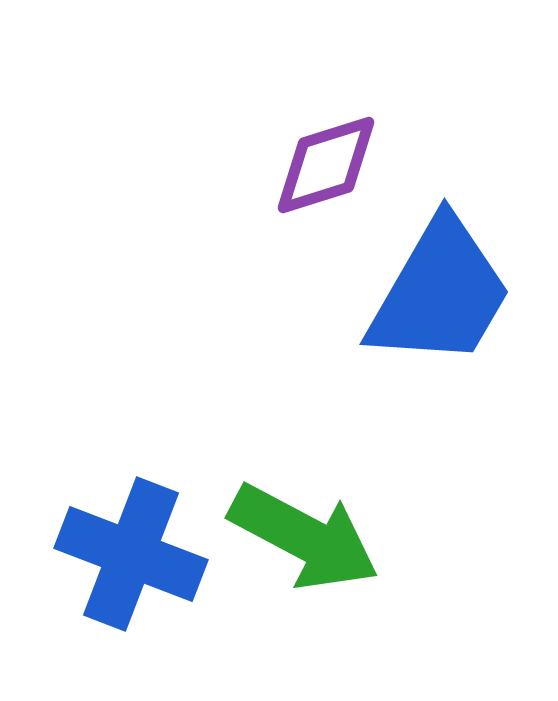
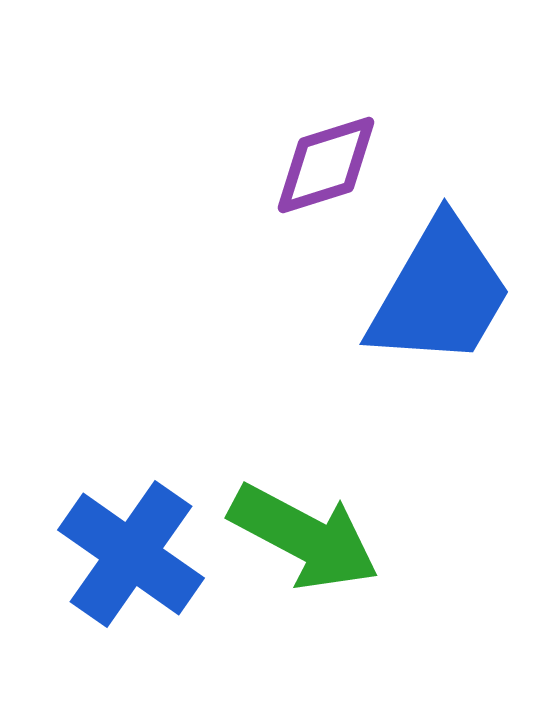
blue cross: rotated 14 degrees clockwise
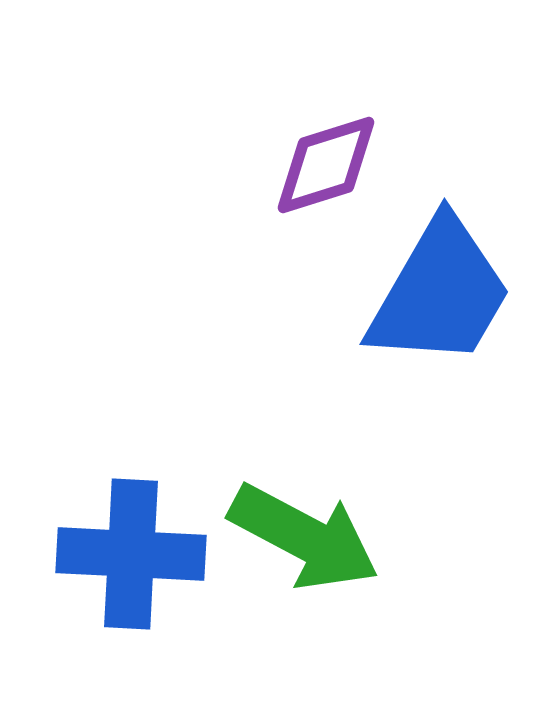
blue cross: rotated 32 degrees counterclockwise
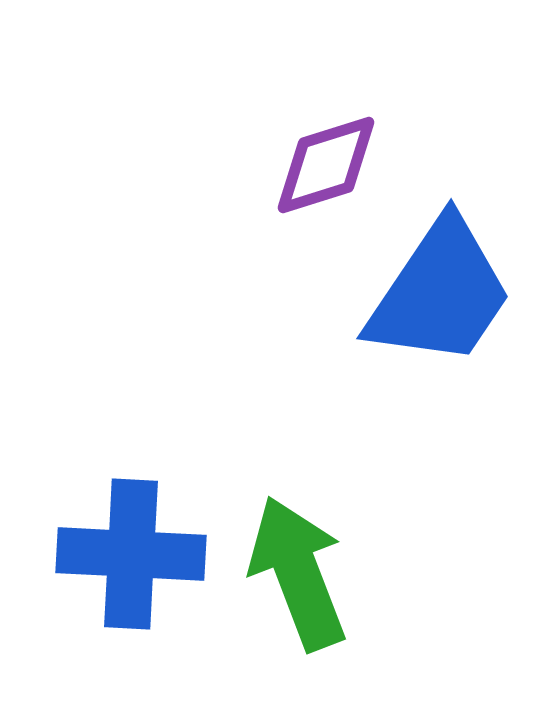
blue trapezoid: rotated 4 degrees clockwise
green arrow: moved 6 px left, 36 px down; rotated 139 degrees counterclockwise
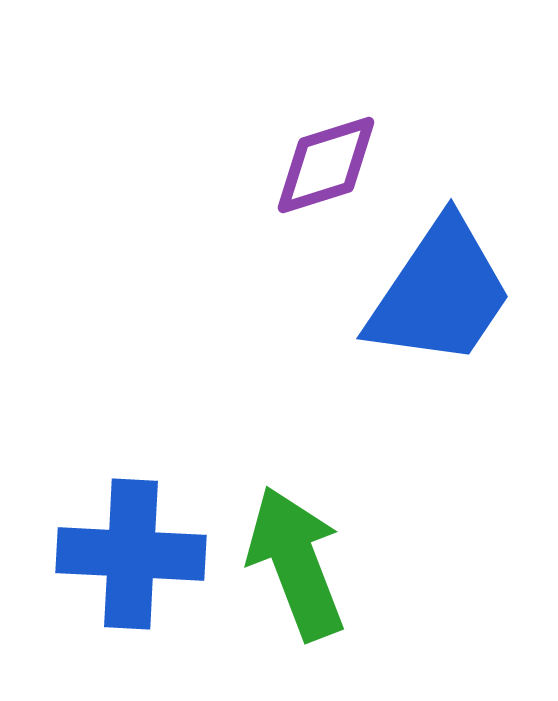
green arrow: moved 2 px left, 10 px up
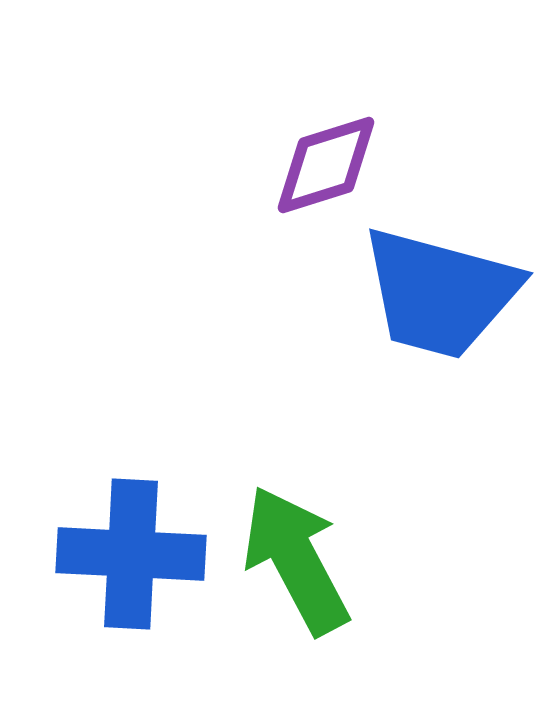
blue trapezoid: rotated 71 degrees clockwise
green arrow: moved 3 px up; rotated 7 degrees counterclockwise
